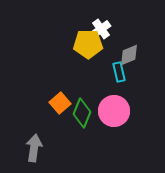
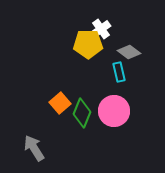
gray diamond: moved 3 px up; rotated 60 degrees clockwise
gray arrow: rotated 40 degrees counterclockwise
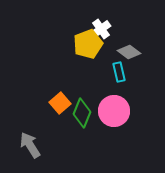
yellow pentagon: rotated 20 degrees counterclockwise
gray arrow: moved 4 px left, 3 px up
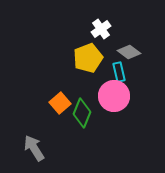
yellow pentagon: moved 14 px down
pink circle: moved 15 px up
gray arrow: moved 4 px right, 3 px down
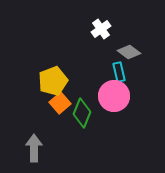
yellow pentagon: moved 35 px left, 23 px down
gray arrow: rotated 32 degrees clockwise
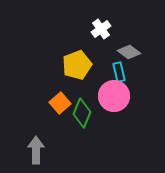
yellow pentagon: moved 24 px right, 16 px up
gray arrow: moved 2 px right, 2 px down
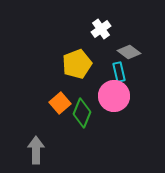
yellow pentagon: moved 1 px up
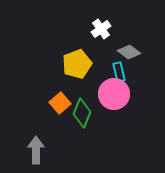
pink circle: moved 2 px up
